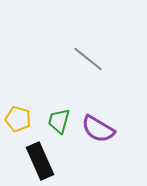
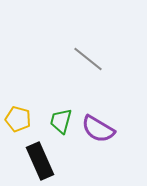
green trapezoid: moved 2 px right
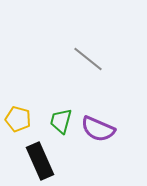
purple semicircle: rotated 8 degrees counterclockwise
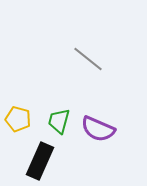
green trapezoid: moved 2 px left
black rectangle: rotated 48 degrees clockwise
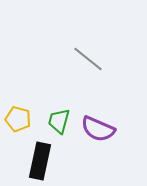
black rectangle: rotated 12 degrees counterclockwise
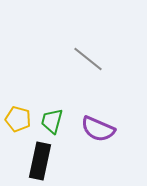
green trapezoid: moved 7 px left
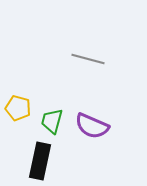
gray line: rotated 24 degrees counterclockwise
yellow pentagon: moved 11 px up
purple semicircle: moved 6 px left, 3 px up
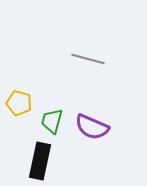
yellow pentagon: moved 1 px right, 5 px up
purple semicircle: moved 1 px down
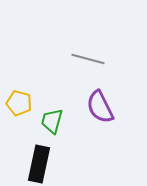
purple semicircle: moved 8 px right, 20 px up; rotated 40 degrees clockwise
black rectangle: moved 1 px left, 3 px down
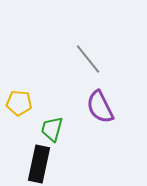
gray line: rotated 36 degrees clockwise
yellow pentagon: rotated 10 degrees counterclockwise
green trapezoid: moved 8 px down
